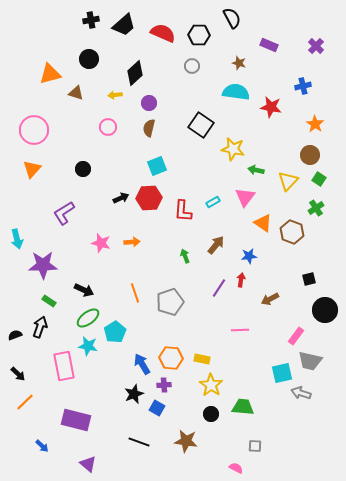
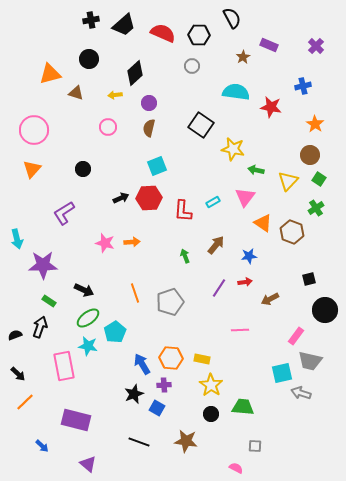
brown star at (239, 63): moved 4 px right, 6 px up; rotated 24 degrees clockwise
pink star at (101, 243): moved 4 px right
red arrow at (241, 280): moved 4 px right, 2 px down; rotated 72 degrees clockwise
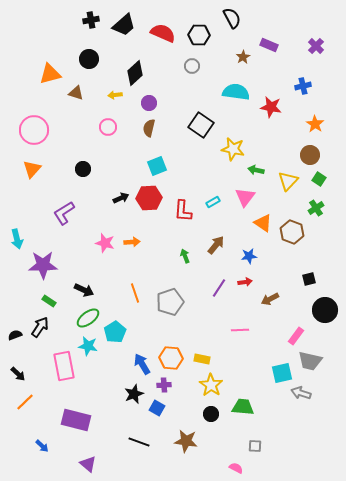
black arrow at (40, 327): rotated 15 degrees clockwise
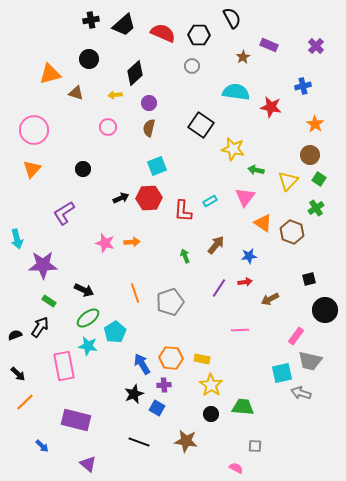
cyan rectangle at (213, 202): moved 3 px left, 1 px up
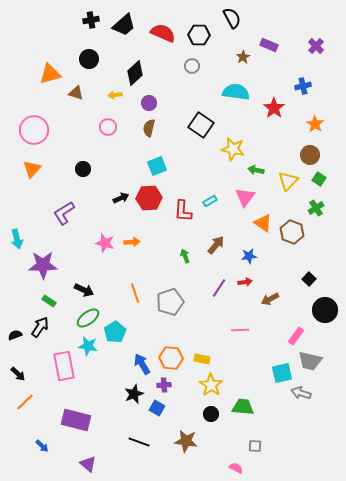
red star at (271, 107): moved 3 px right, 1 px down; rotated 25 degrees clockwise
black square at (309, 279): rotated 32 degrees counterclockwise
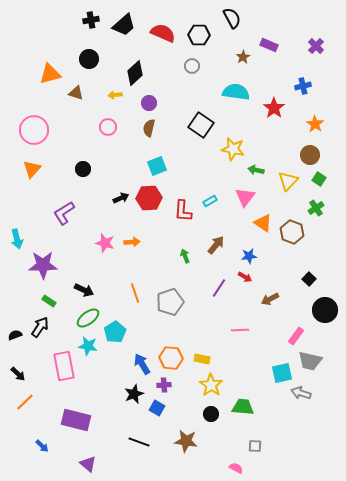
red arrow at (245, 282): moved 5 px up; rotated 40 degrees clockwise
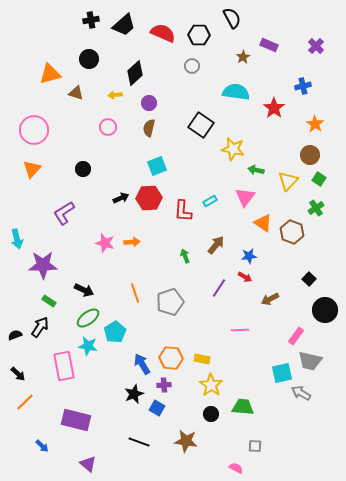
gray arrow at (301, 393): rotated 12 degrees clockwise
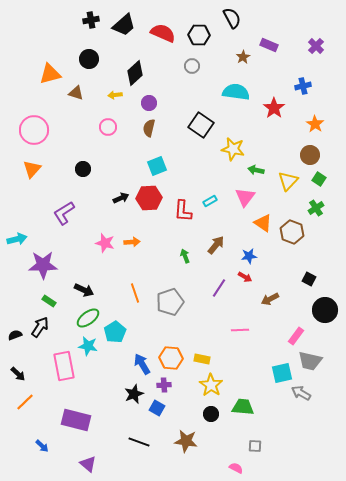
cyan arrow at (17, 239): rotated 90 degrees counterclockwise
black square at (309, 279): rotated 16 degrees counterclockwise
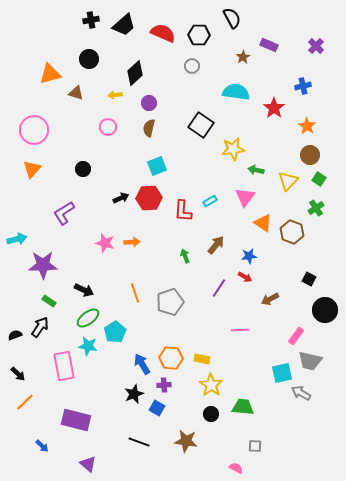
orange star at (315, 124): moved 8 px left, 2 px down
yellow star at (233, 149): rotated 20 degrees counterclockwise
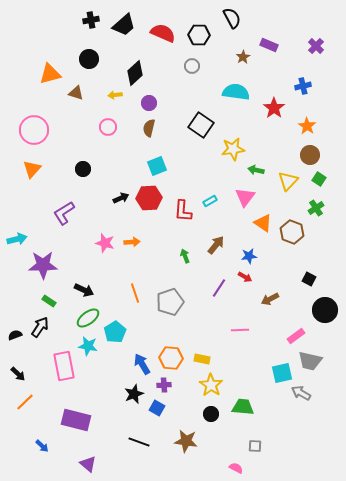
pink rectangle at (296, 336): rotated 18 degrees clockwise
